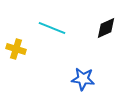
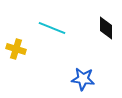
black diamond: rotated 65 degrees counterclockwise
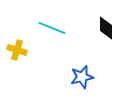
yellow cross: moved 1 px right, 1 px down
blue star: moved 1 px left, 2 px up; rotated 20 degrees counterclockwise
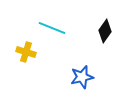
black diamond: moved 1 px left, 3 px down; rotated 35 degrees clockwise
yellow cross: moved 9 px right, 2 px down
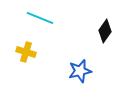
cyan line: moved 12 px left, 10 px up
blue star: moved 2 px left, 6 px up
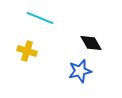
black diamond: moved 14 px left, 12 px down; rotated 65 degrees counterclockwise
yellow cross: moved 1 px right, 1 px up
